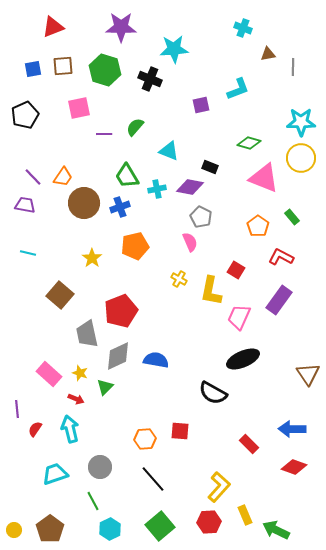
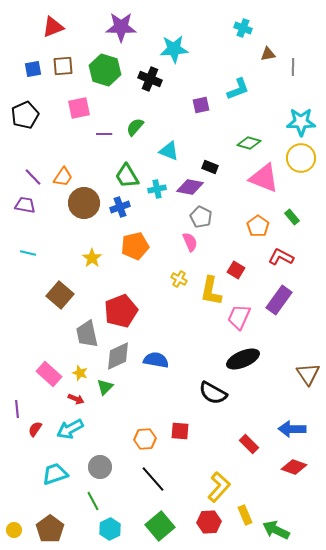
cyan arrow at (70, 429): rotated 104 degrees counterclockwise
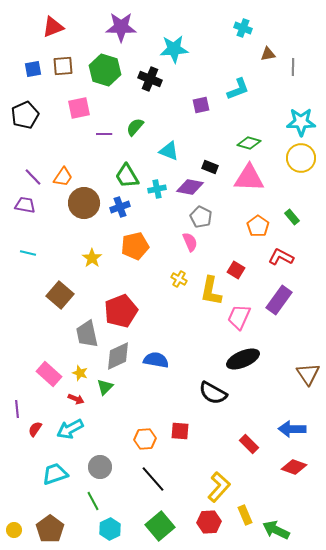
pink triangle at (264, 178): moved 15 px left; rotated 20 degrees counterclockwise
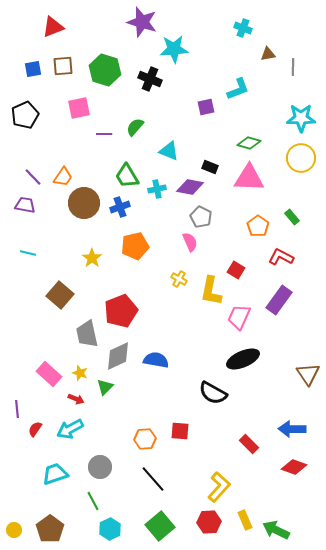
purple star at (121, 27): moved 21 px right, 5 px up; rotated 16 degrees clockwise
purple square at (201, 105): moved 5 px right, 2 px down
cyan star at (301, 122): moved 4 px up
yellow rectangle at (245, 515): moved 5 px down
